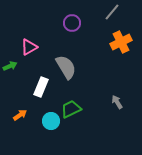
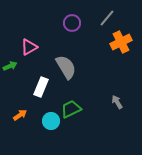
gray line: moved 5 px left, 6 px down
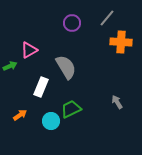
orange cross: rotated 30 degrees clockwise
pink triangle: moved 3 px down
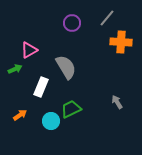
green arrow: moved 5 px right, 3 px down
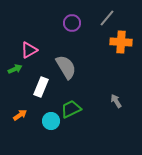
gray arrow: moved 1 px left, 1 px up
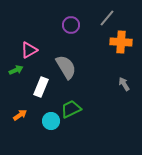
purple circle: moved 1 px left, 2 px down
green arrow: moved 1 px right, 1 px down
gray arrow: moved 8 px right, 17 px up
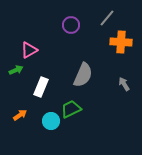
gray semicircle: moved 17 px right, 8 px down; rotated 55 degrees clockwise
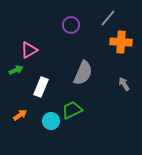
gray line: moved 1 px right
gray semicircle: moved 2 px up
green trapezoid: moved 1 px right, 1 px down
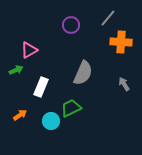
green trapezoid: moved 1 px left, 2 px up
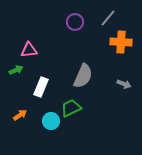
purple circle: moved 4 px right, 3 px up
pink triangle: rotated 24 degrees clockwise
gray semicircle: moved 3 px down
gray arrow: rotated 144 degrees clockwise
